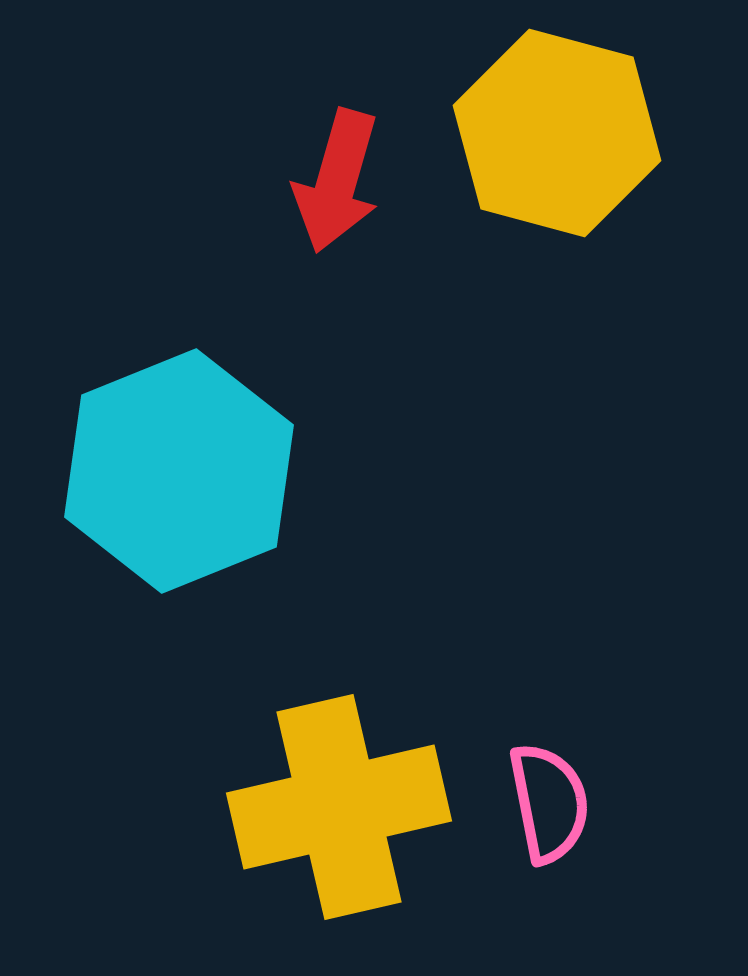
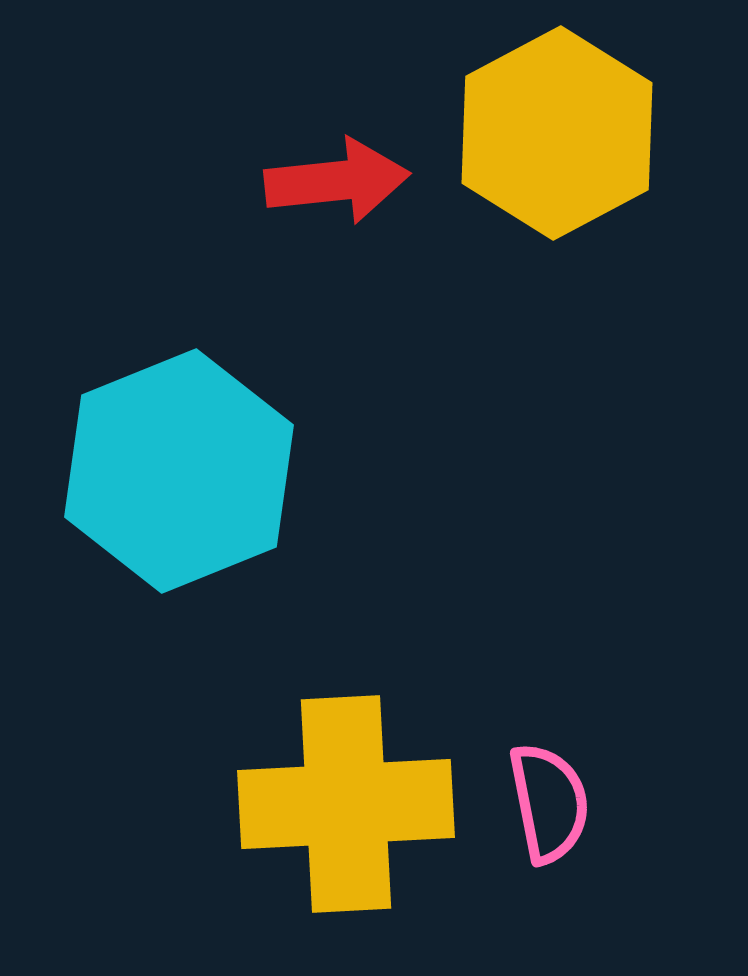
yellow hexagon: rotated 17 degrees clockwise
red arrow: rotated 112 degrees counterclockwise
yellow cross: moved 7 px right, 3 px up; rotated 10 degrees clockwise
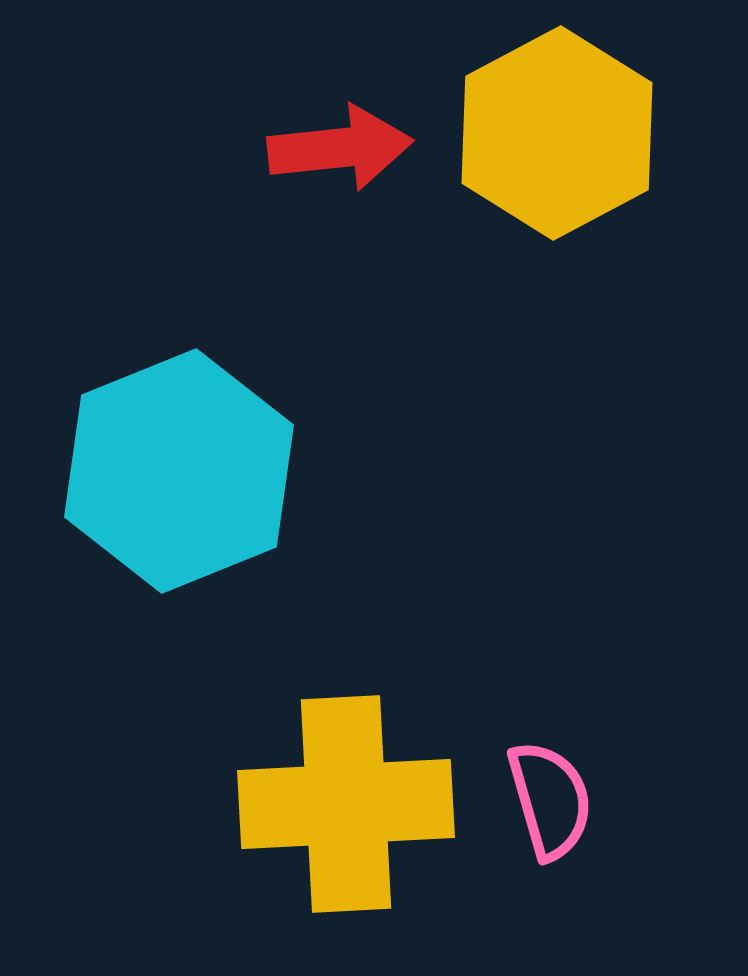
red arrow: moved 3 px right, 33 px up
pink semicircle: moved 1 px right, 3 px up; rotated 5 degrees counterclockwise
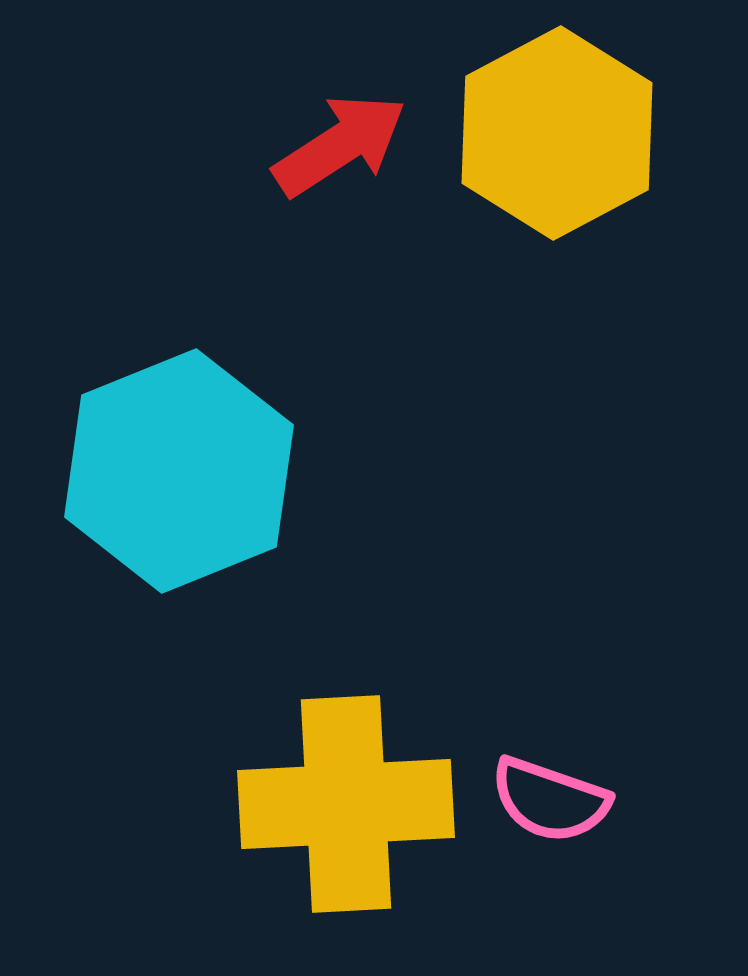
red arrow: moved 3 px up; rotated 27 degrees counterclockwise
pink semicircle: rotated 125 degrees clockwise
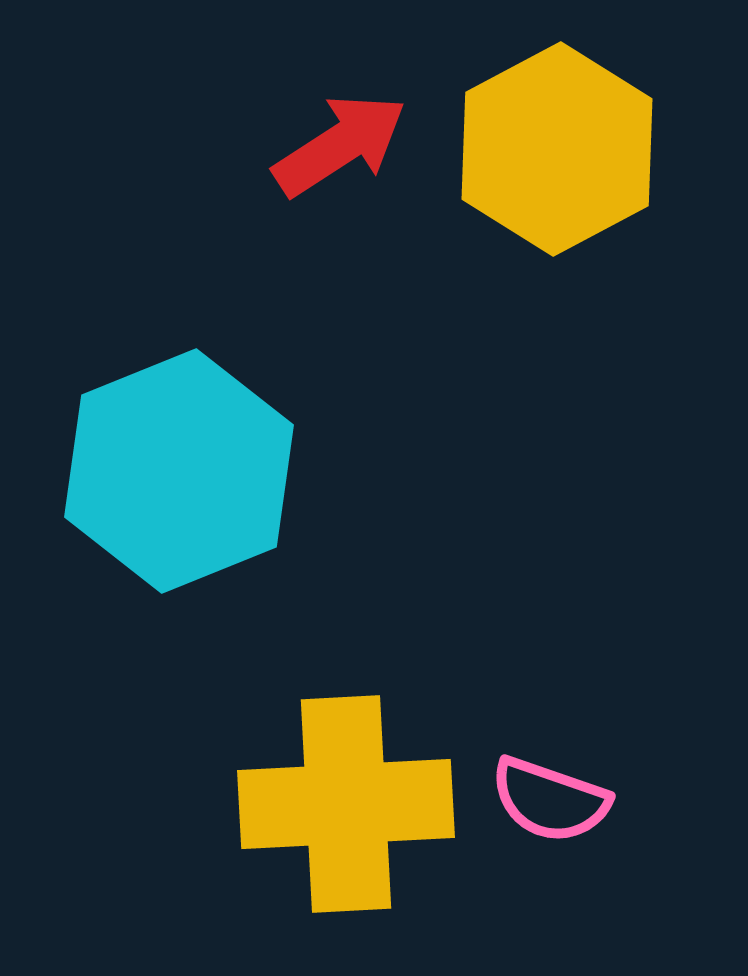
yellow hexagon: moved 16 px down
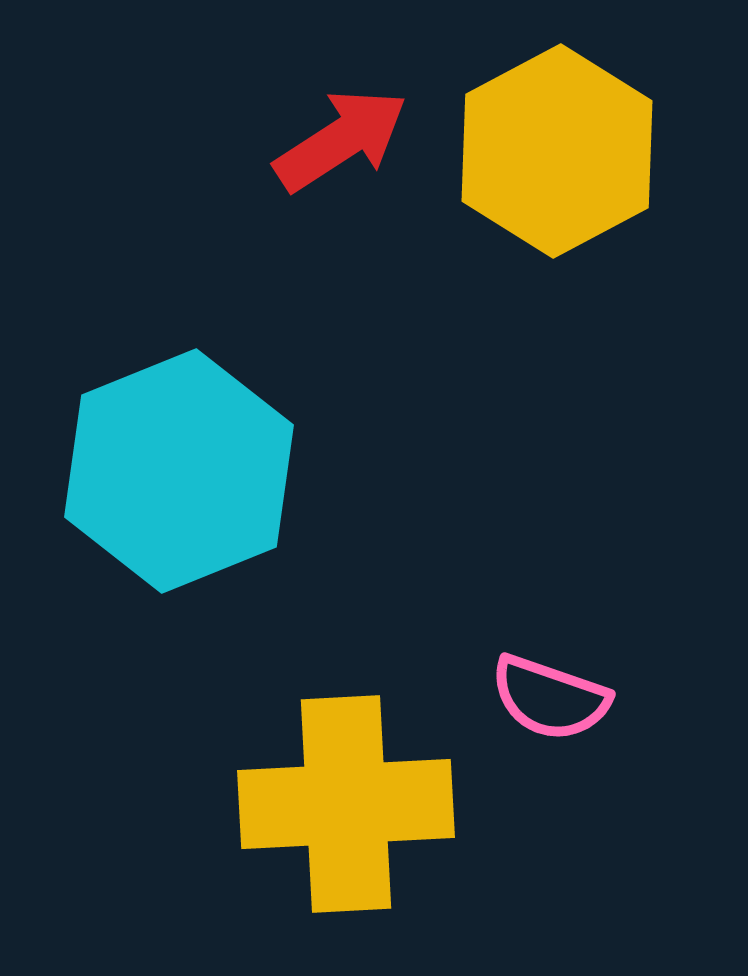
red arrow: moved 1 px right, 5 px up
yellow hexagon: moved 2 px down
pink semicircle: moved 102 px up
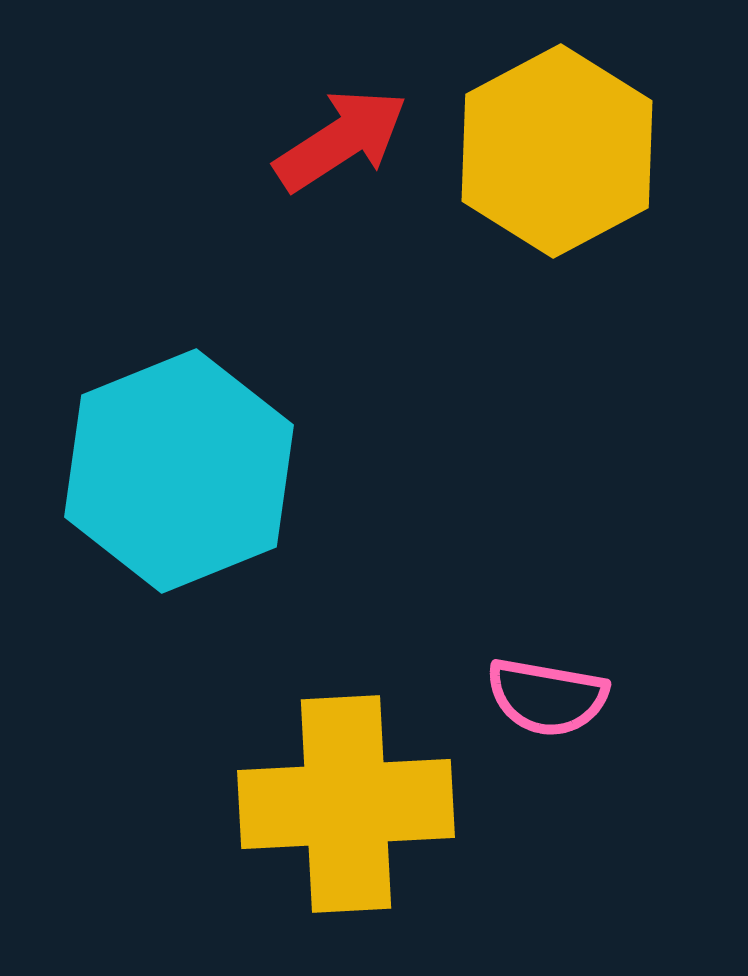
pink semicircle: moved 3 px left, 1 px up; rotated 9 degrees counterclockwise
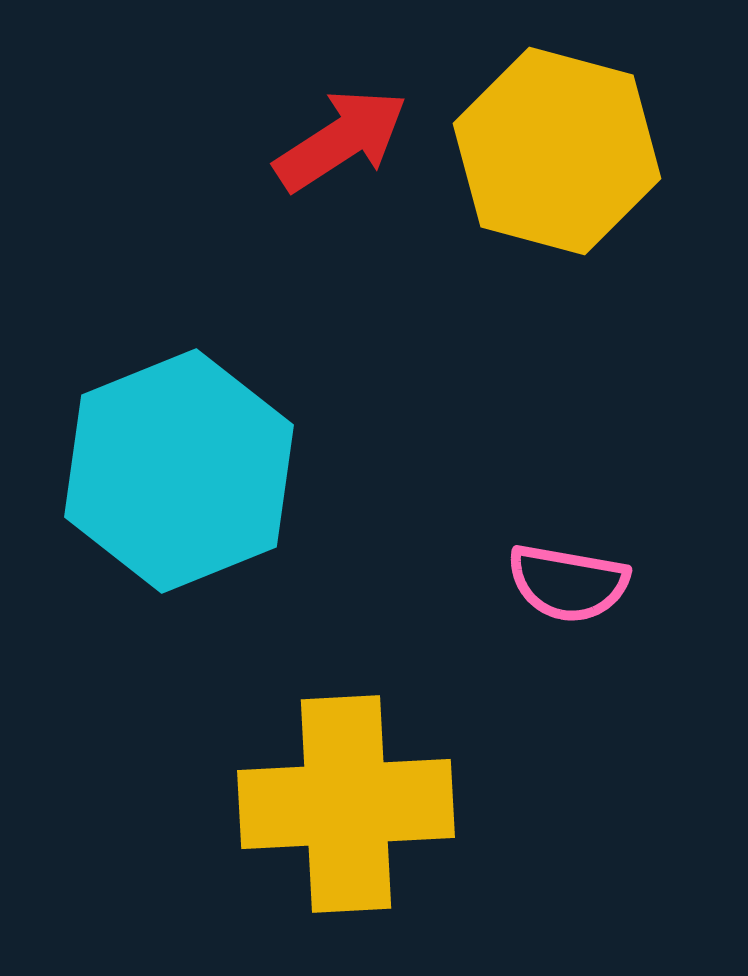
yellow hexagon: rotated 17 degrees counterclockwise
pink semicircle: moved 21 px right, 114 px up
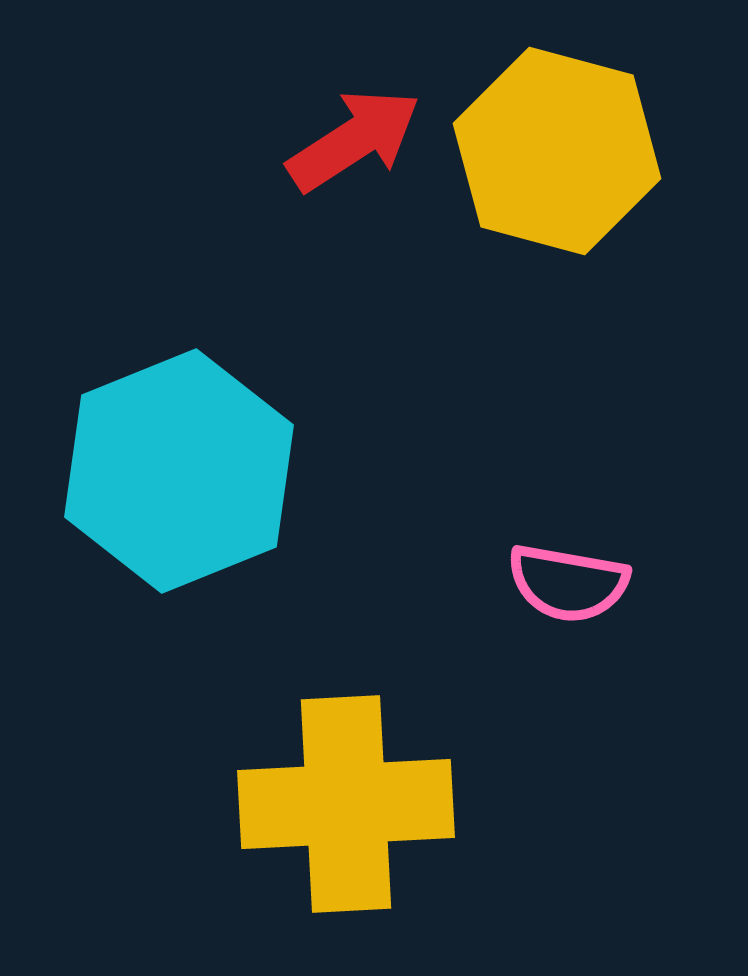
red arrow: moved 13 px right
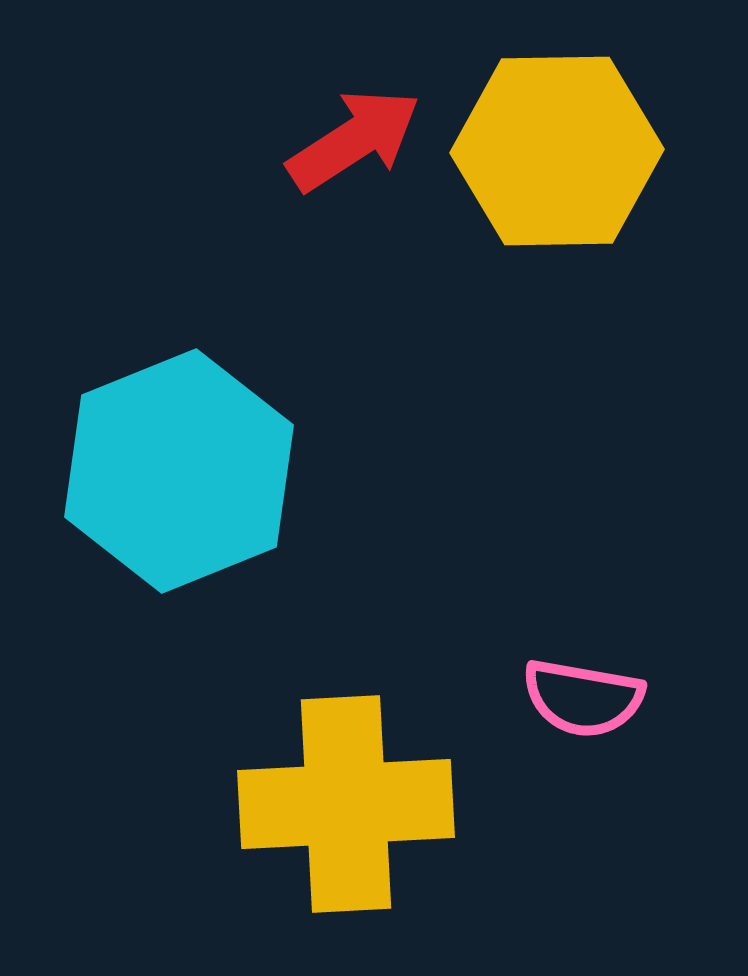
yellow hexagon: rotated 16 degrees counterclockwise
pink semicircle: moved 15 px right, 115 px down
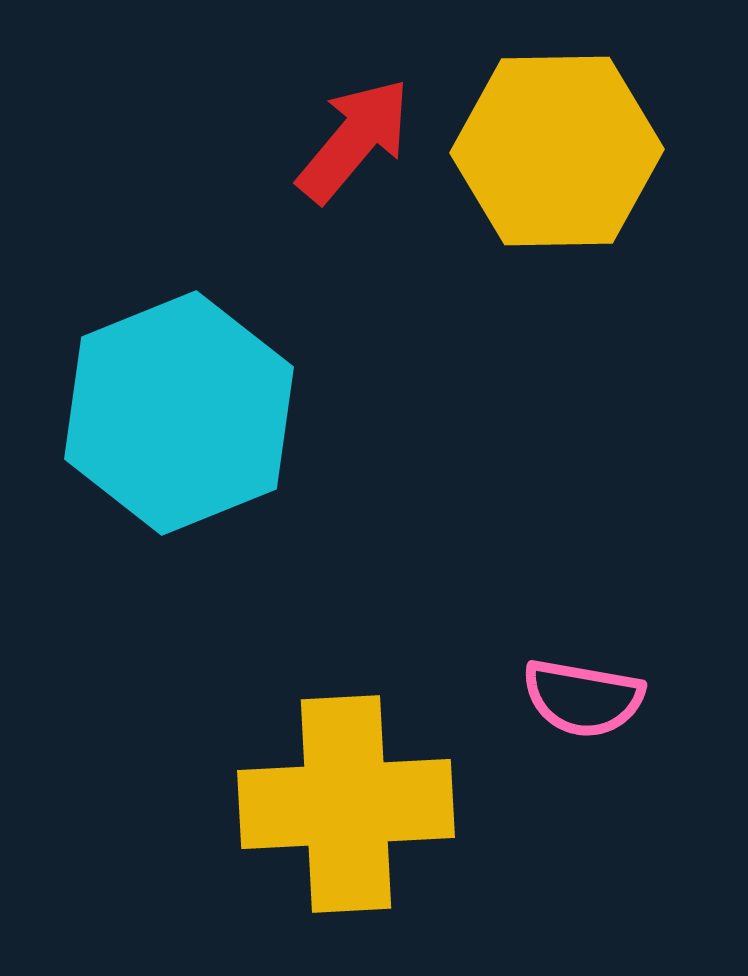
red arrow: rotated 17 degrees counterclockwise
cyan hexagon: moved 58 px up
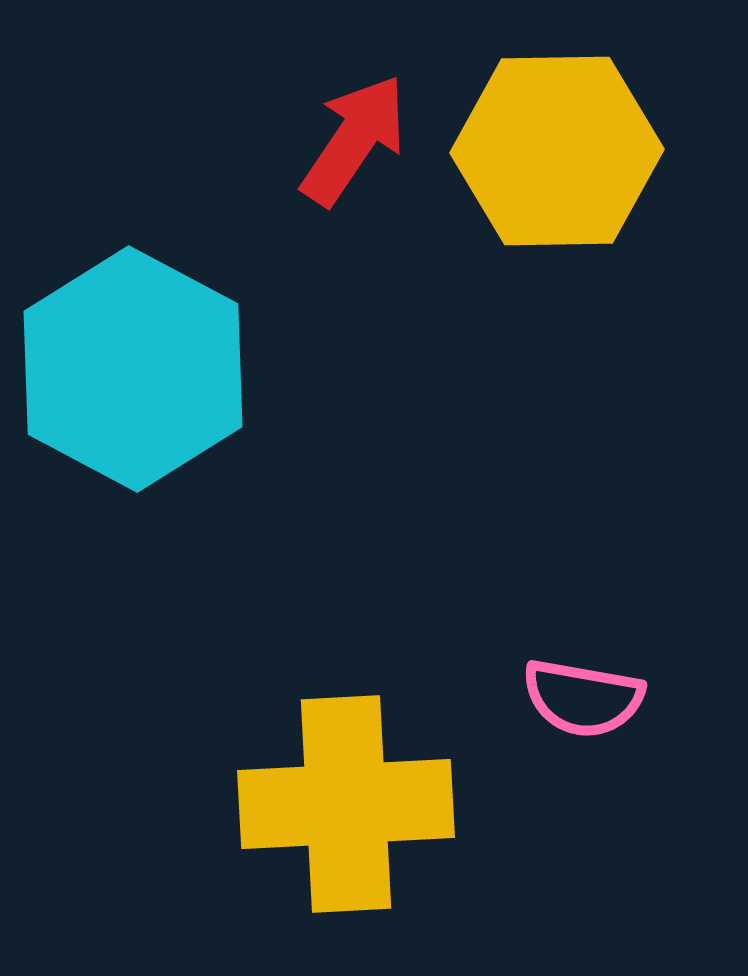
red arrow: rotated 6 degrees counterclockwise
cyan hexagon: moved 46 px left, 44 px up; rotated 10 degrees counterclockwise
